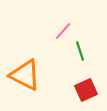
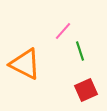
orange triangle: moved 11 px up
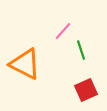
green line: moved 1 px right, 1 px up
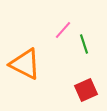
pink line: moved 1 px up
green line: moved 3 px right, 6 px up
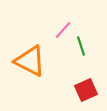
green line: moved 3 px left, 2 px down
orange triangle: moved 5 px right, 3 px up
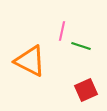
pink line: moved 1 px left, 1 px down; rotated 30 degrees counterclockwise
green line: rotated 54 degrees counterclockwise
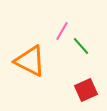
pink line: rotated 18 degrees clockwise
green line: rotated 30 degrees clockwise
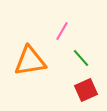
green line: moved 12 px down
orange triangle: rotated 36 degrees counterclockwise
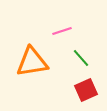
pink line: rotated 42 degrees clockwise
orange triangle: moved 2 px right, 1 px down
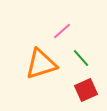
pink line: rotated 24 degrees counterclockwise
orange triangle: moved 9 px right, 2 px down; rotated 8 degrees counterclockwise
